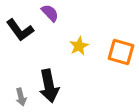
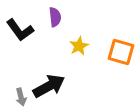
purple semicircle: moved 5 px right, 4 px down; rotated 36 degrees clockwise
black arrow: rotated 108 degrees counterclockwise
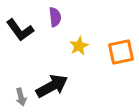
orange square: rotated 28 degrees counterclockwise
black arrow: moved 3 px right
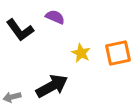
purple semicircle: rotated 60 degrees counterclockwise
yellow star: moved 2 px right, 7 px down; rotated 18 degrees counterclockwise
orange square: moved 3 px left, 1 px down
gray arrow: moved 9 px left; rotated 90 degrees clockwise
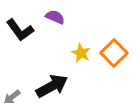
orange square: moved 4 px left; rotated 32 degrees counterclockwise
gray arrow: rotated 24 degrees counterclockwise
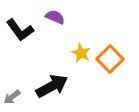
orange square: moved 4 px left, 6 px down
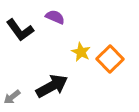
yellow star: moved 1 px up
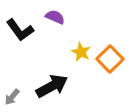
gray arrow: rotated 12 degrees counterclockwise
